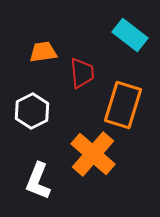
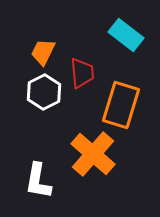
cyan rectangle: moved 4 px left
orange trapezoid: rotated 56 degrees counterclockwise
orange rectangle: moved 2 px left
white hexagon: moved 12 px right, 19 px up
white L-shape: rotated 12 degrees counterclockwise
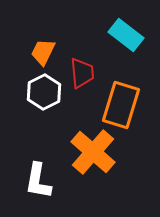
orange cross: moved 2 px up
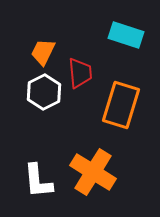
cyan rectangle: rotated 20 degrees counterclockwise
red trapezoid: moved 2 px left
orange cross: moved 20 px down; rotated 9 degrees counterclockwise
white L-shape: rotated 15 degrees counterclockwise
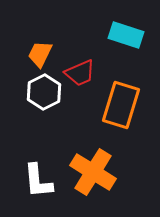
orange trapezoid: moved 3 px left, 2 px down
red trapezoid: rotated 72 degrees clockwise
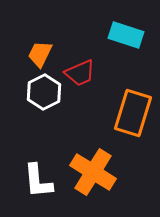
orange rectangle: moved 12 px right, 8 px down
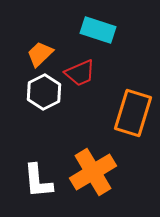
cyan rectangle: moved 28 px left, 5 px up
orange trapezoid: rotated 20 degrees clockwise
orange cross: rotated 27 degrees clockwise
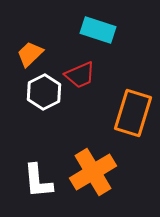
orange trapezoid: moved 10 px left
red trapezoid: moved 2 px down
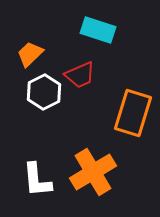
white L-shape: moved 1 px left, 1 px up
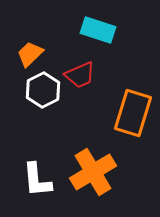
white hexagon: moved 1 px left, 2 px up
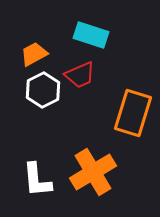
cyan rectangle: moved 7 px left, 5 px down
orange trapezoid: moved 4 px right; rotated 16 degrees clockwise
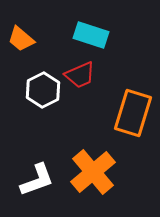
orange trapezoid: moved 13 px left, 15 px up; rotated 112 degrees counterclockwise
orange cross: rotated 9 degrees counterclockwise
white L-shape: rotated 105 degrees counterclockwise
